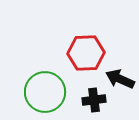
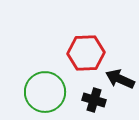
black cross: rotated 25 degrees clockwise
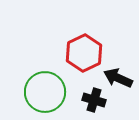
red hexagon: moved 2 px left; rotated 24 degrees counterclockwise
black arrow: moved 2 px left, 1 px up
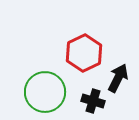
black arrow: rotated 92 degrees clockwise
black cross: moved 1 px left, 1 px down
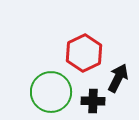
green circle: moved 6 px right
black cross: rotated 15 degrees counterclockwise
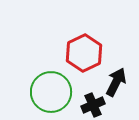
black arrow: moved 2 px left, 4 px down
black cross: moved 4 px down; rotated 25 degrees counterclockwise
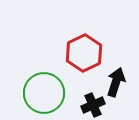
black arrow: rotated 8 degrees counterclockwise
green circle: moved 7 px left, 1 px down
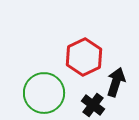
red hexagon: moved 4 px down
black cross: rotated 30 degrees counterclockwise
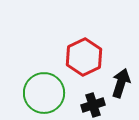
black arrow: moved 5 px right, 1 px down
black cross: rotated 35 degrees clockwise
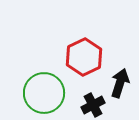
black arrow: moved 1 px left
black cross: rotated 10 degrees counterclockwise
